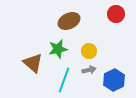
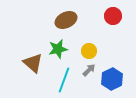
red circle: moved 3 px left, 2 px down
brown ellipse: moved 3 px left, 1 px up
gray arrow: rotated 32 degrees counterclockwise
blue hexagon: moved 2 px left, 1 px up
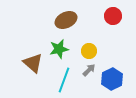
green star: moved 1 px right
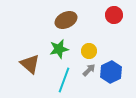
red circle: moved 1 px right, 1 px up
brown triangle: moved 3 px left, 1 px down
blue hexagon: moved 1 px left, 7 px up
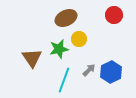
brown ellipse: moved 2 px up
yellow circle: moved 10 px left, 12 px up
brown triangle: moved 2 px right, 6 px up; rotated 15 degrees clockwise
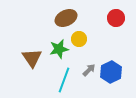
red circle: moved 2 px right, 3 px down
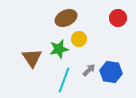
red circle: moved 2 px right
blue hexagon: rotated 25 degrees counterclockwise
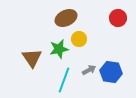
gray arrow: rotated 16 degrees clockwise
